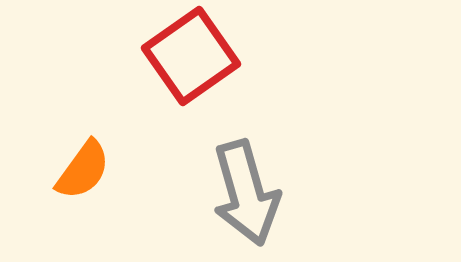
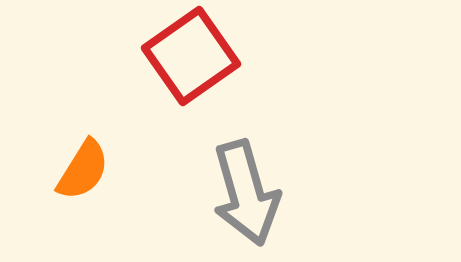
orange semicircle: rotated 4 degrees counterclockwise
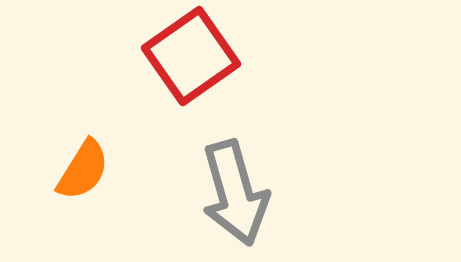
gray arrow: moved 11 px left
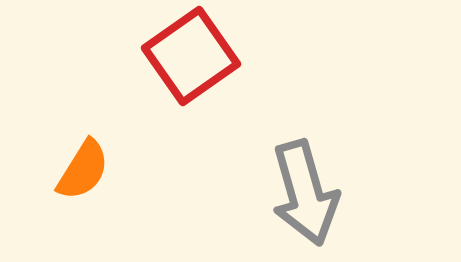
gray arrow: moved 70 px right
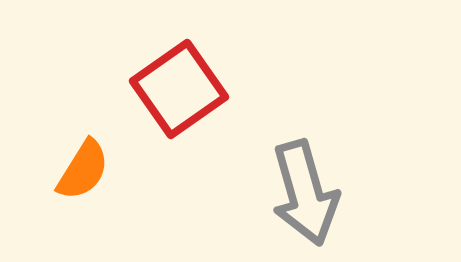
red square: moved 12 px left, 33 px down
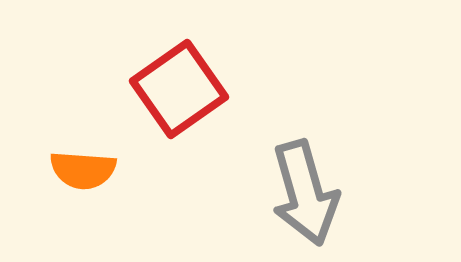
orange semicircle: rotated 62 degrees clockwise
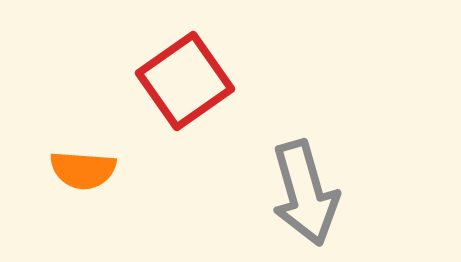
red square: moved 6 px right, 8 px up
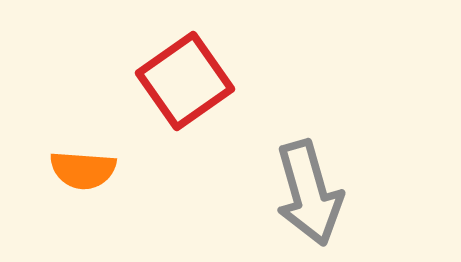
gray arrow: moved 4 px right
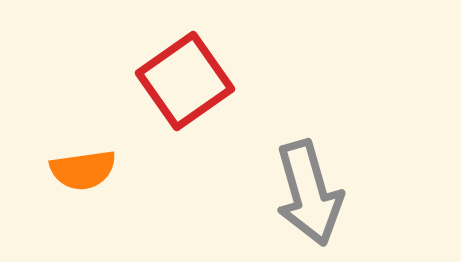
orange semicircle: rotated 12 degrees counterclockwise
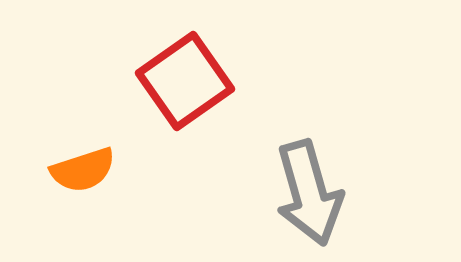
orange semicircle: rotated 10 degrees counterclockwise
